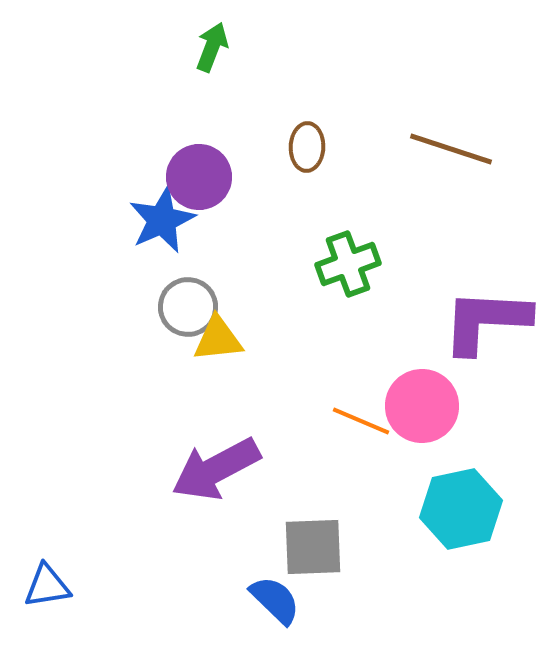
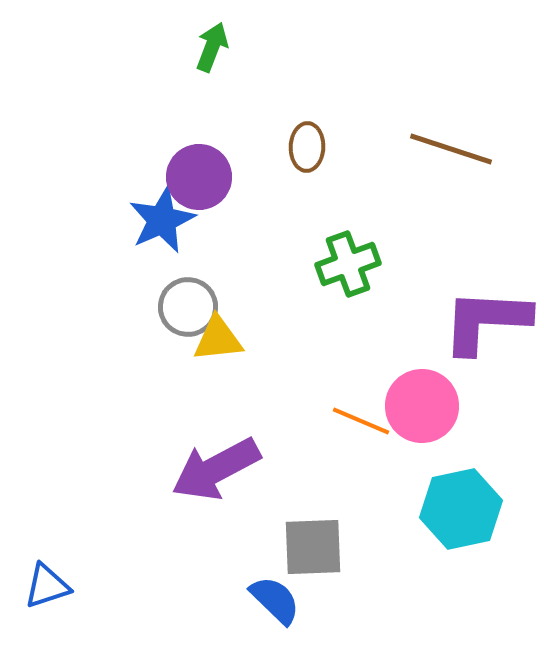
blue triangle: rotated 9 degrees counterclockwise
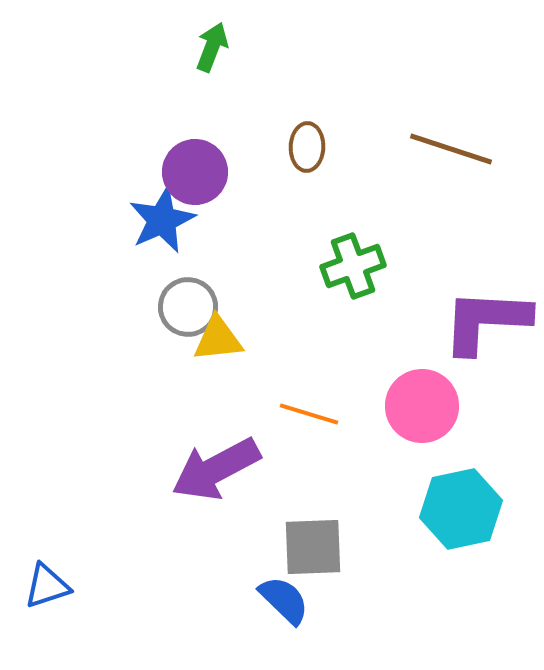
purple circle: moved 4 px left, 5 px up
green cross: moved 5 px right, 2 px down
orange line: moved 52 px left, 7 px up; rotated 6 degrees counterclockwise
blue semicircle: moved 9 px right
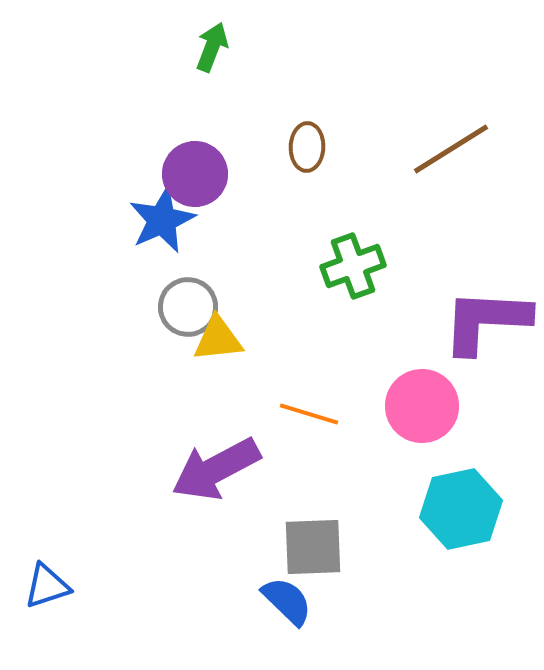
brown line: rotated 50 degrees counterclockwise
purple circle: moved 2 px down
blue semicircle: moved 3 px right, 1 px down
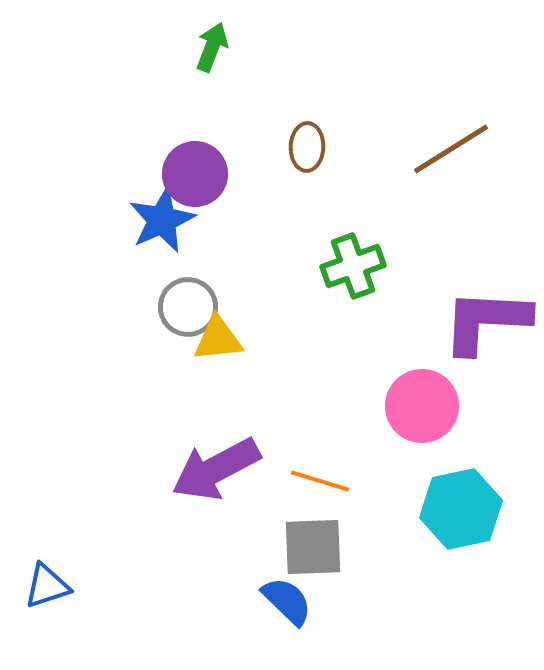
orange line: moved 11 px right, 67 px down
